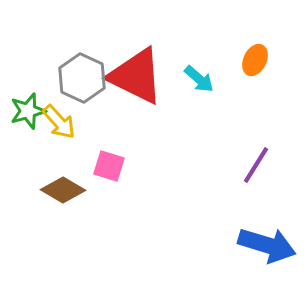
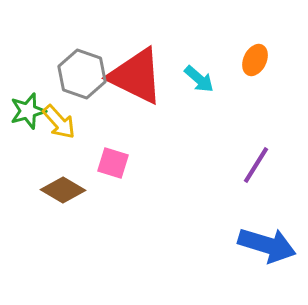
gray hexagon: moved 4 px up; rotated 6 degrees counterclockwise
pink square: moved 4 px right, 3 px up
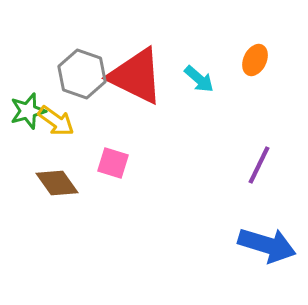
yellow arrow: moved 3 px left, 1 px up; rotated 12 degrees counterclockwise
purple line: moved 3 px right; rotated 6 degrees counterclockwise
brown diamond: moved 6 px left, 7 px up; rotated 24 degrees clockwise
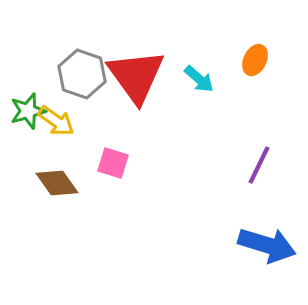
red triangle: rotated 28 degrees clockwise
